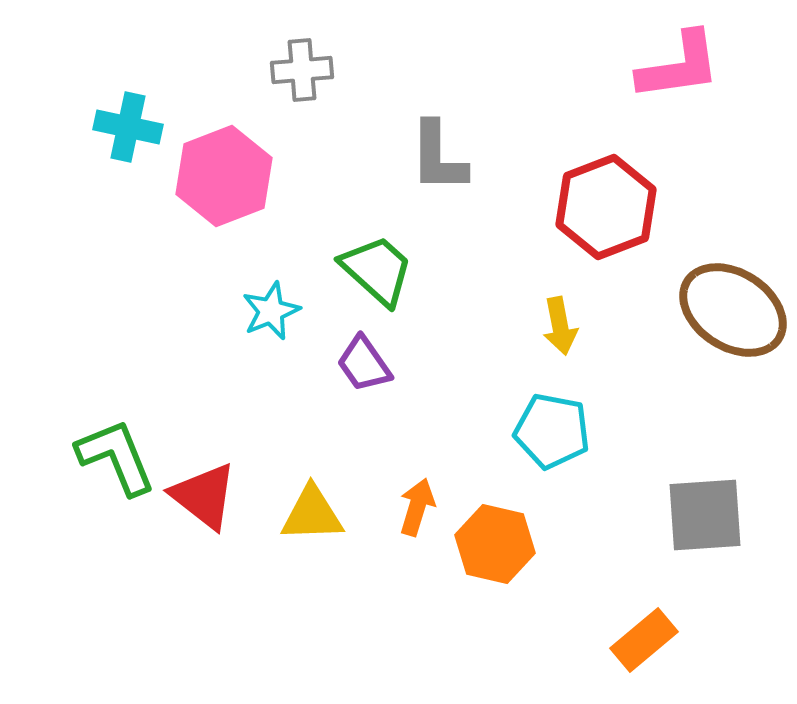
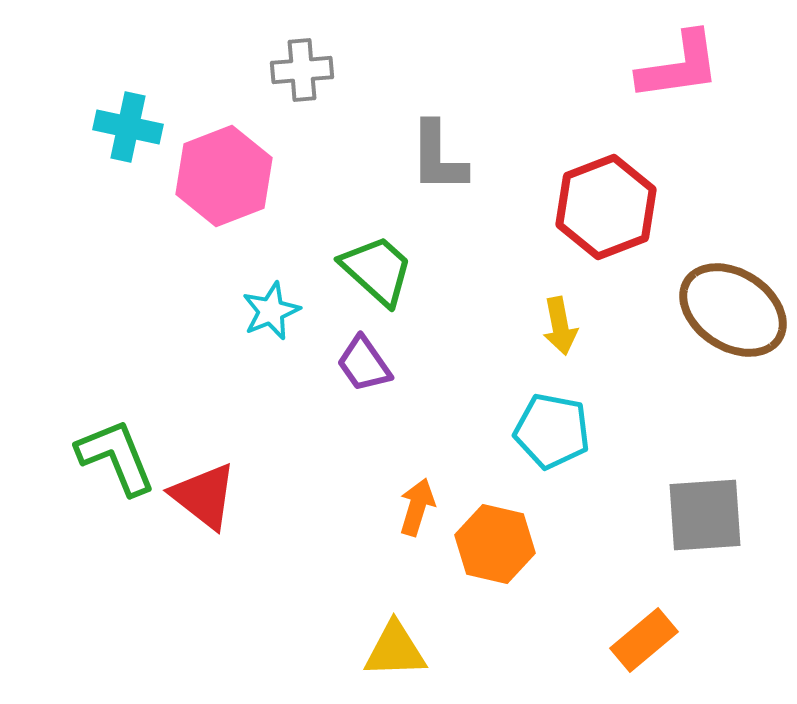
yellow triangle: moved 83 px right, 136 px down
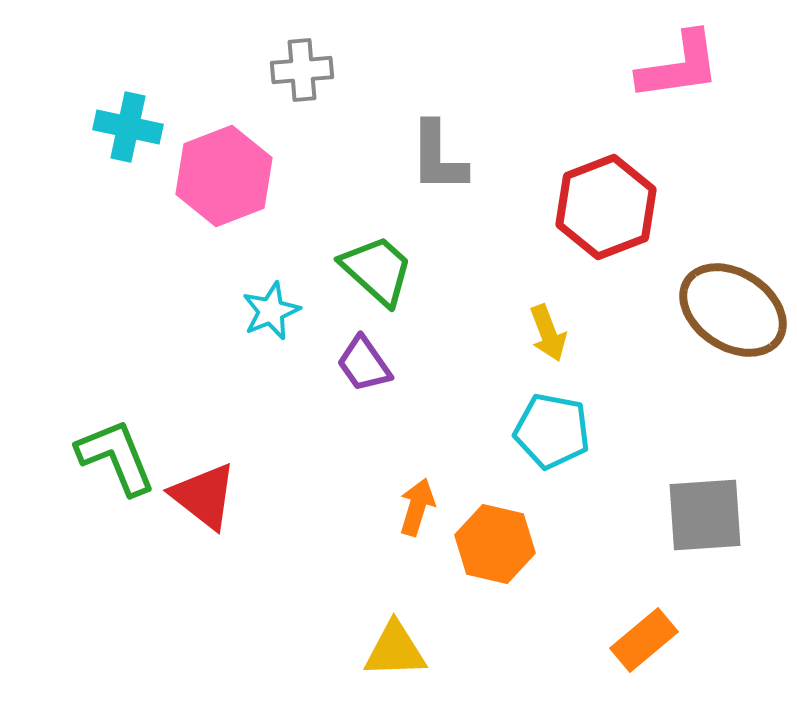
yellow arrow: moved 12 px left, 7 px down; rotated 10 degrees counterclockwise
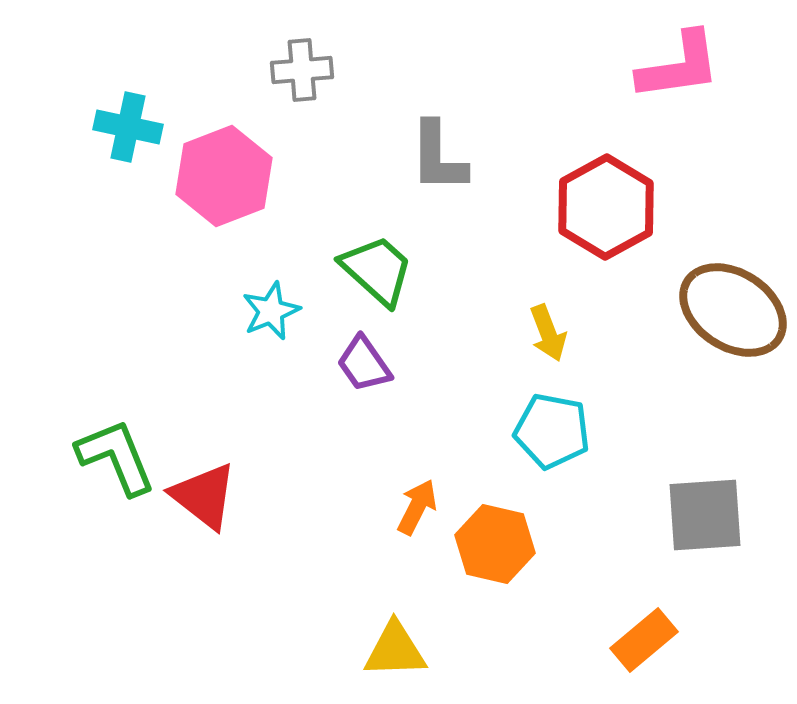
red hexagon: rotated 8 degrees counterclockwise
orange arrow: rotated 10 degrees clockwise
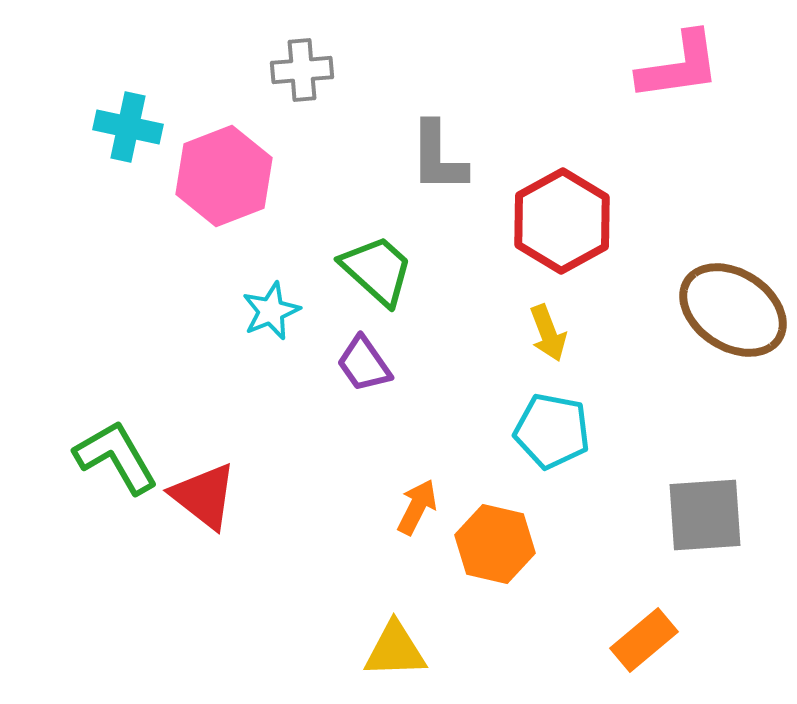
red hexagon: moved 44 px left, 14 px down
green L-shape: rotated 8 degrees counterclockwise
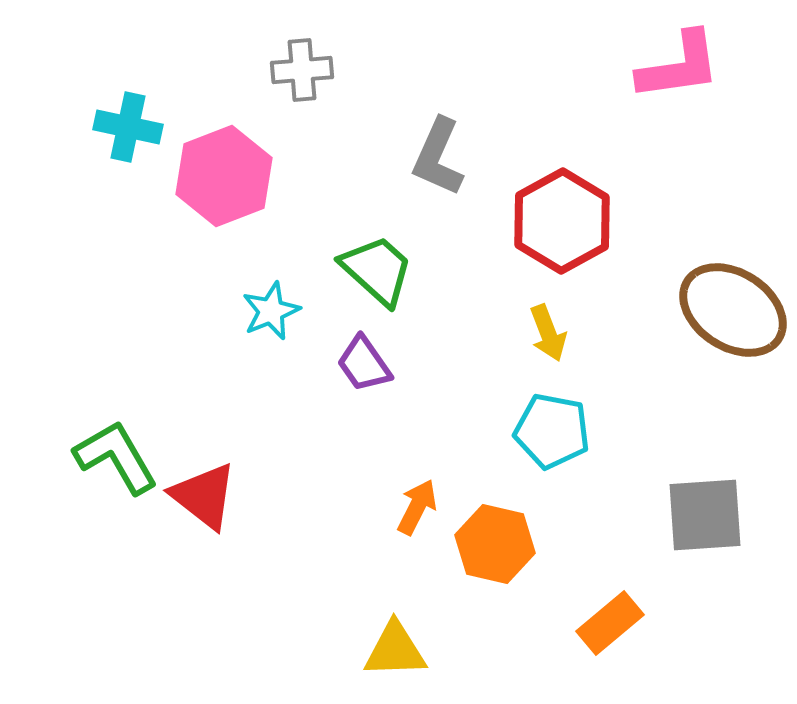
gray L-shape: rotated 24 degrees clockwise
orange rectangle: moved 34 px left, 17 px up
